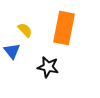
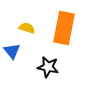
yellow semicircle: moved 2 px right, 2 px up; rotated 28 degrees counterclockwise
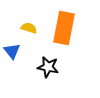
yellow semicircle: moved 2 px right
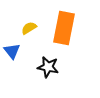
yellow semicircle: rotated 49 degrees counterclockwise
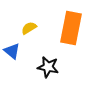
orange rectangle: moved 7 px right
blue triangle: rotated 12 degrees counterclockwise
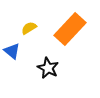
orange rectangle: moved 1 px left, 1 px down; rotated 32 degrees clockwise
black star: moved 1 px down; rotated 15 degrees clockwise
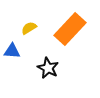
blue triangle: rotated 36 degrees counterclockwise
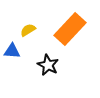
yellow semicircle: moved 1 px left, 2 px down
black star: moved 3 px up
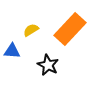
yellow semicircle: moved 3 px right
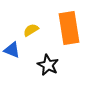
orange rectangle: moved 1 px left, 1 px up; rotated 52 degrees counterclockwise
blue triangle: moved 1 px up; rotated 18 degrees clockwise
